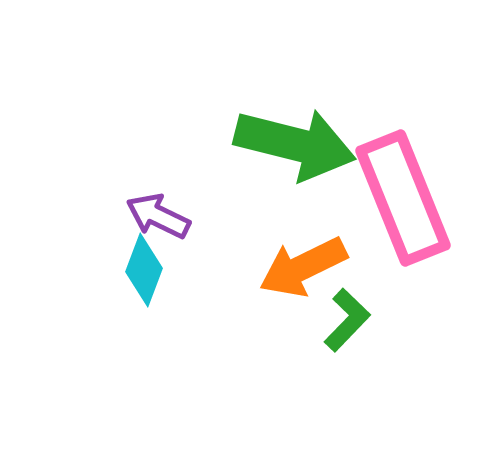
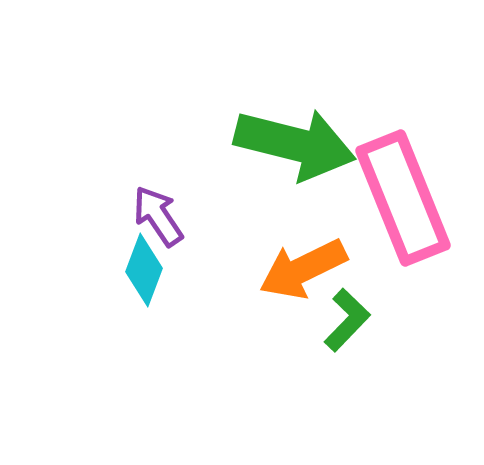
purple arrow: rotated 30 degrees clockwise
orange arrow: moved 2 px down
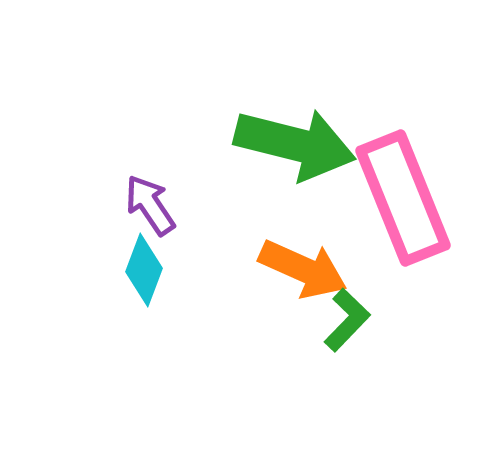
purple arrow: moved 8 px left, 11 px up
orange arrow: rotated 130 degrees counterclockwise
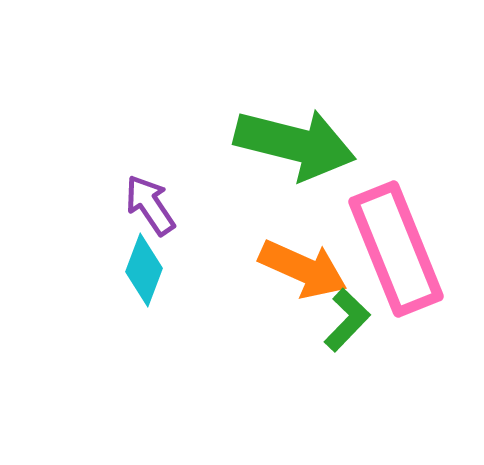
pink rectangle: moved 7 px left, 51 px down
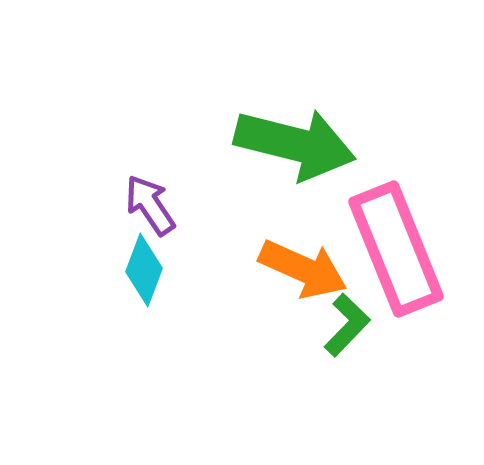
green L-shape: moved 5 px down
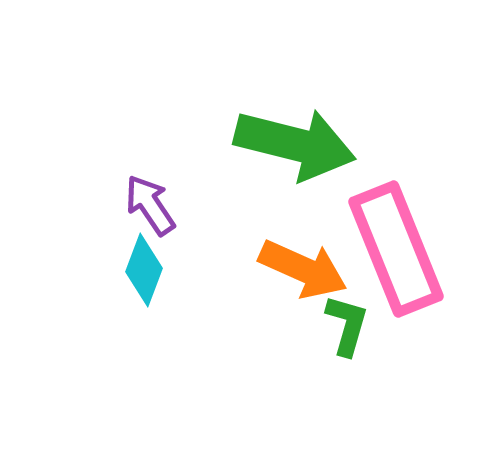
green L-shape: rotated 28 degrees counterclockwise
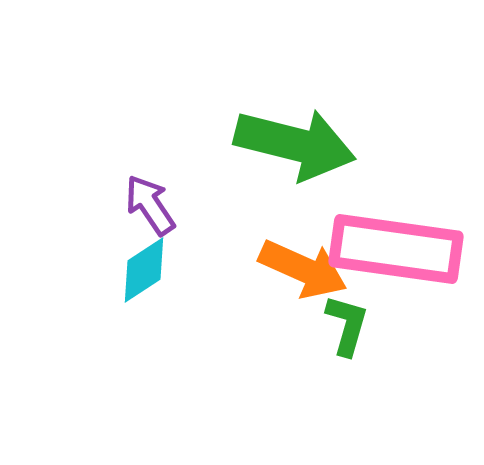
pink rectangle: rotated 60 degrees counterclockwise
cyan diamond: rotated 36 degrees clockwise
